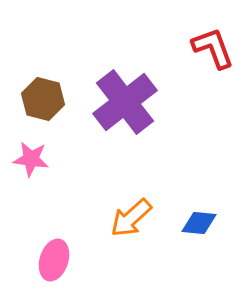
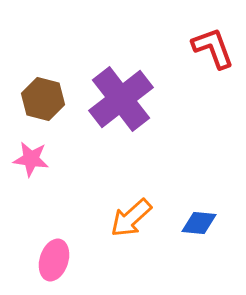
purple cross: moved 4 px left, 3 px up
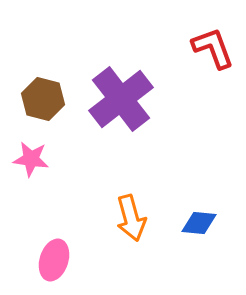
orange arrow: rotated 63 degrees counterclockwise
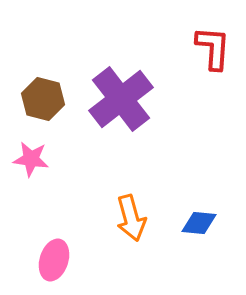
red L-shape: rotated 24 degrees clockwise
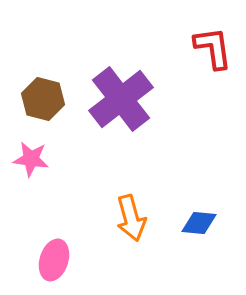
red L-shape: rotated 12 degrees counterclockwise
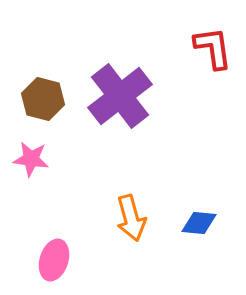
purple cross: moved 1 px left, 3 px up
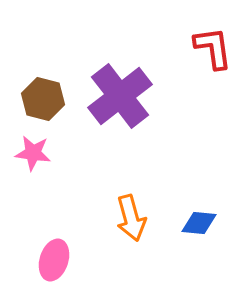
pink star: moved 2 px right, 6 px up
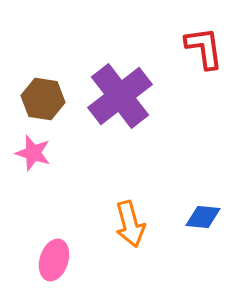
red L-shape: moved 9 px left
brown hexagon: rotated 6 degrees counterclockwise
pink star: rotated 9 degrees clockwise
orange arrow: moved 1 px left, 6 px down
blue diamond: moved 4 px right, 6 px up
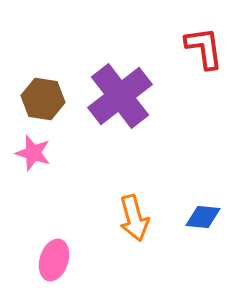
orange arrow: moved 4 px right, 6 px up
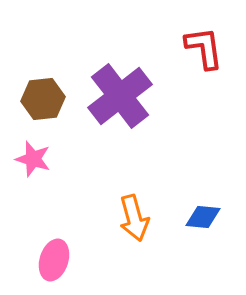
brown hexagon: rotated 15 degrees counterclockwise
pink star: moved 6 px down
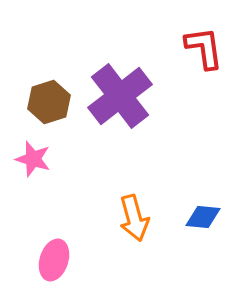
brown hexagon: moved 6 px right, 3 px down; rotated 12 degrees counterclockwise
